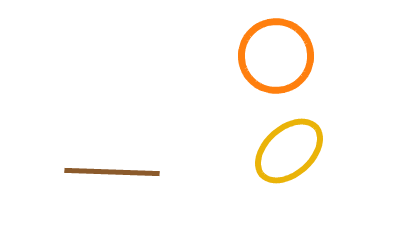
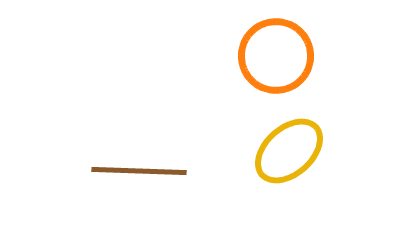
brown line: moved 27 px right, 1 px up
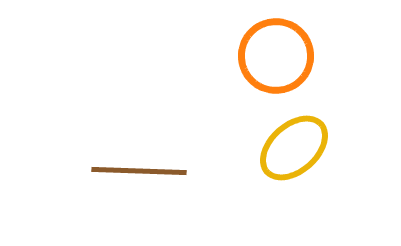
yellow ellipse: moved 5 px right, 3 px up
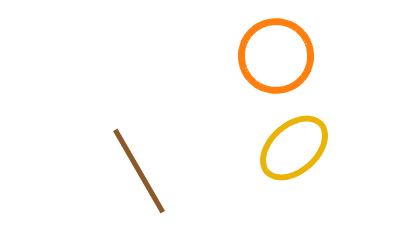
brown line: rotated 58 degrees clockwise
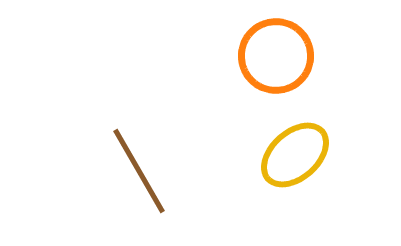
yellow ellipse: moved 1 px right, 7 px down
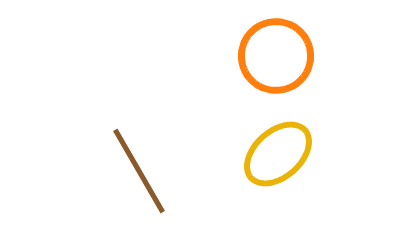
yellow ellipse: moved 17 px left, 1 px up
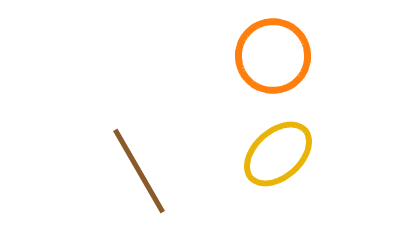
orange circle: moved 3 px left
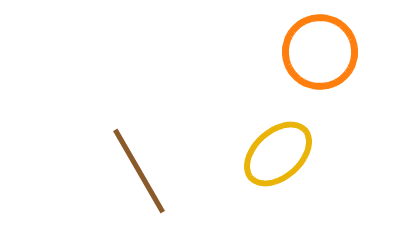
orange circle: moved 47 px right, 4 px up
